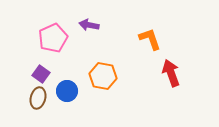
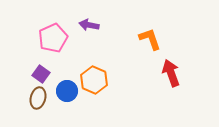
orange hexagon: moved 9 px left, 4 px down; rotated 12 degrees clockwise
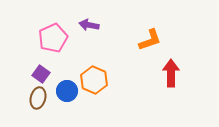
orange L-shape: moved 1 px down; rotated 90 degrees clockwise
red arrow: rotated 20 degrees clockwise
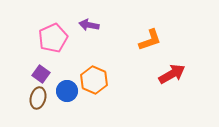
red arrow: moved 1 px right, 1 px down; rotated 60 degrees clockwise
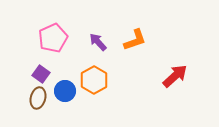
purple arrow: moved 9 px right, 17 px down; rotated 36 degrees clockwise
orange L-shape: moved 15 px left
red arrow: moved 3 px right, 2 px down; rotated 12 degrees counterclockwise
orange hexagon: rotated 8 degrees clockwise
blue circle: moved 2 px left
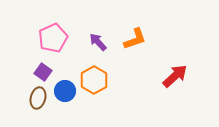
orange L-shape: moved 1 px up
purple square: moved 2 px right, 2 px up
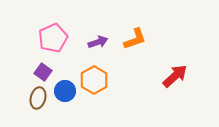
purple arrow: rotated 114 degrees clockwise
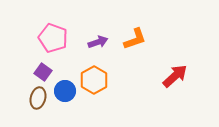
pink pentagon: rotated 28 degrees counterclockwise
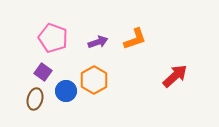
blue circle: moved 1 px right
brown ellipse: moved 3 px left, 1 px down
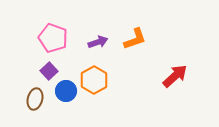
purple square: moved 6 px right, 1 px up; rotated 12 degrees clockwise
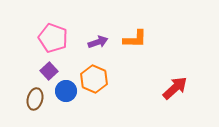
orange L-shape: rotated 20 degrees clockwise
red arrow: moved 12 px down
orange hexagon: moved 1 px up; rotated 8 degrees counterclockwise
